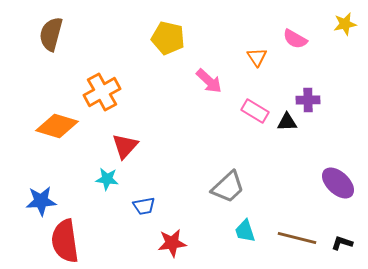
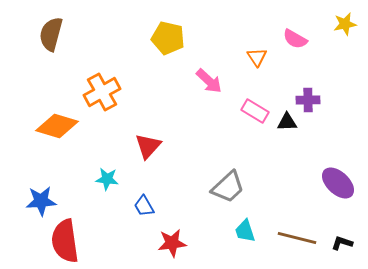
red triangle: moved 23 px right
blue trapezoid: rotated 70 degrees clockwise
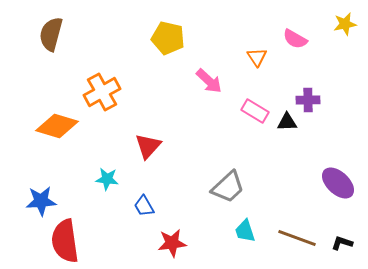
brown line: rotated 6 degrees clockwise
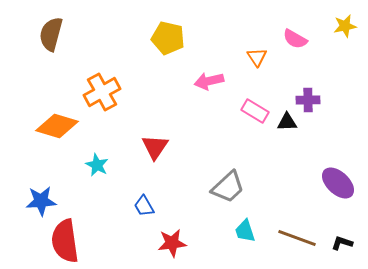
yellow star: moved 2 px down
pink arrow: rotated 124 degrees clockwise
red triangle: moved 7 px right, 1 px down; rotated 8 degrees counterclockwise
cyan star: moved 10 px left, 14 px up; rotated 20 degrees clockwise
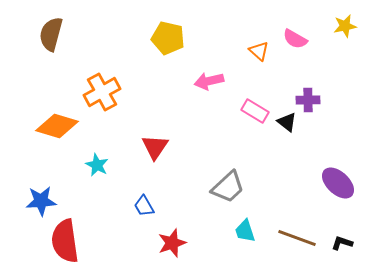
orange triangle: moved 2 px right, 6 px up; rotated 15 degrees counterclockwise
black triangle: rotated 40 degrees clockwise
red star: rotated 12 degrees counterclockwise
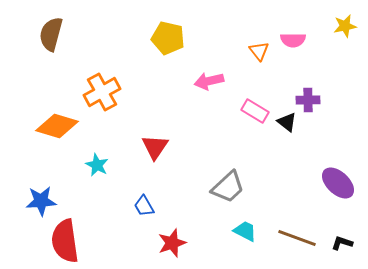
pink semicircle: moved 2 px left, 1 px down; rotated 30 degrees counterclockwise
orange triangle: rotated 10 degrees clockwise
cyan trapezoid: rotated 135 degrees clockwise
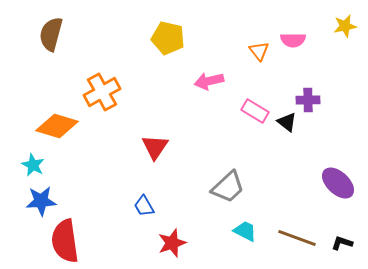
cyan star: moved 64 px left
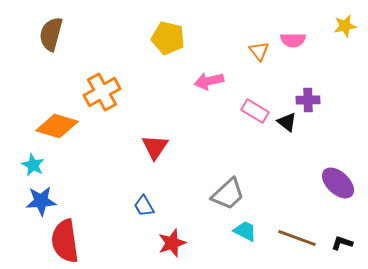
gray trapezoid: moved 7 px down
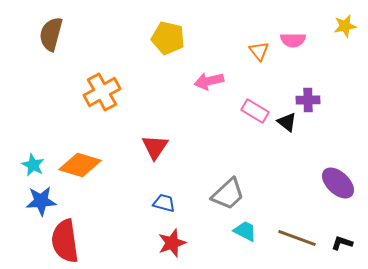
orange diamond: moved 23 px right, 39 px down
blue trapezoid: moved 20 px right, 3 px up; rotated 135 degrees clockwise
